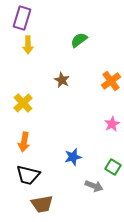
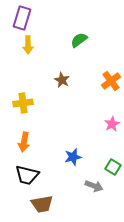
yellow cross: rotated 36 degrees clockwise
black trapezoid: moved 1 px left
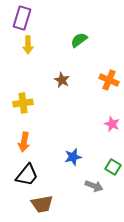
orange cross: moved 2 px left, 1 px up; rotated 30 degrees counterclockwise
pink star: rotated 21 degrees counterclockwise
black trapezoid: rotated 65 degrees counterclockwise
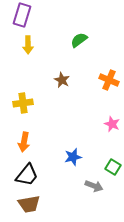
purple rectangle: moved 3 px up
brown trapezoid: moved 13 px left
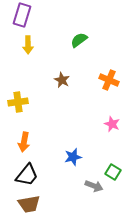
yellow cross: moved 5 px left, 1 px up
green square: moved 5 px down
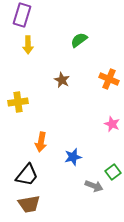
orange cross: moved 1 px up
orange arrow: moved 17 px right
green square: rotated 21 degrees clockwise
